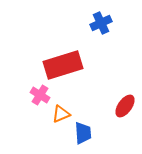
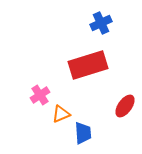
red rectangle: moved 25 px right
pink cross: rotated 24 degrees clockwise
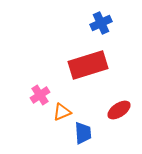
red ellipse: moved 6 px left, 4 px down; rotated 20 degrees clockwise
orange triangle: moved 1 px right, 2 px up
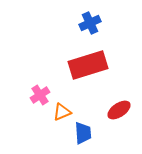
blue cross: moved 11 px left
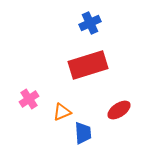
pink cross: moved 11 px left, 4 px down
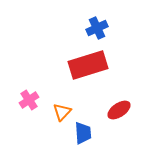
blue cross: moved 7 px right, 5 px down
pink cross: moved 1 px down
orange triangle: rotated 24 degrees counterclockwise
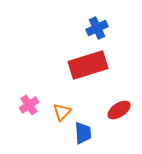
pink cross: moved 5 px down
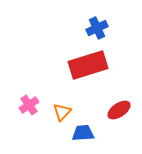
blue trapezoid: rotated 90 degrees counterclockwise
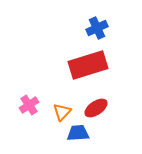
red ellipse: moved 23 px left, 2 px up
blue trapezoid: moved 5 px left
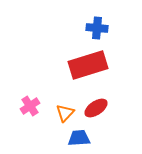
blue cross: rotated 30 degrees clockwise
pink cross: moved 1 px right, 1 px down
orange triangle: moved 3 px right, 1 px down
blue trapezoid: moved 1 px right, 5 px down
